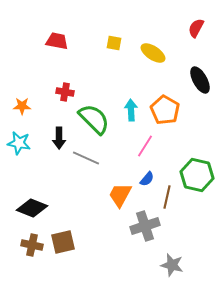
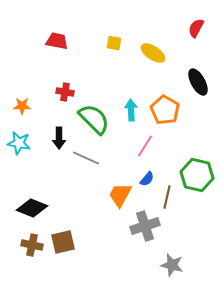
black ellipse: moved 2 px left, 2 px down
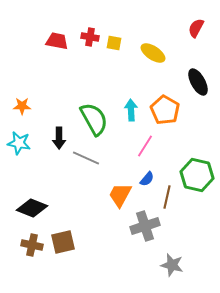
red cross: moved 25 px right, 55 px up
green semicircle: rotated 16 degrees clockwise
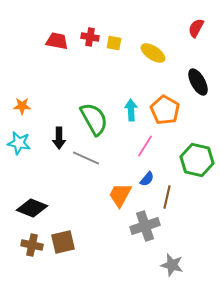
green hexagon: moved 15 px up
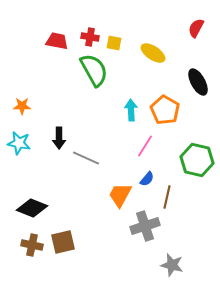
green semicircle: moved 49 px up
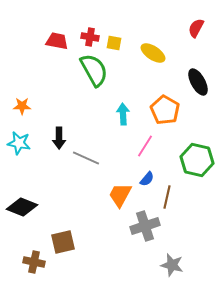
cyan arrow: moved 8 px left, 4 px down
black diamond: moved 10 px left, 1 px up
brown cross: moved 2 px right, 17 px down
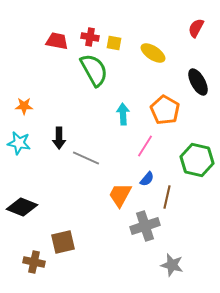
orange star: moved 2 px right
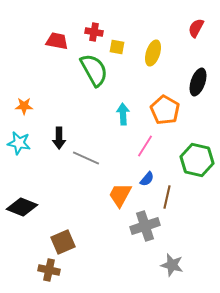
red cross: moved 4 px right, 5 px up
yellow square: moved 3 px right, 4 px down
yellow ellipse: rotated 75 degrees clockwise
black ellipse: rotated 48 degrees clockwise
brown square: rotated 10 degrees counterclockwise
brown cross: moved 15 px right, 8 px down
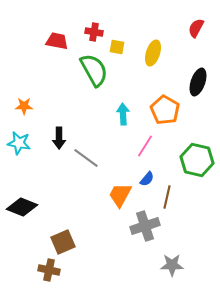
gray line: rotated 12 degrees clockwise
gray star: rotated 15 degrees counterclockwise
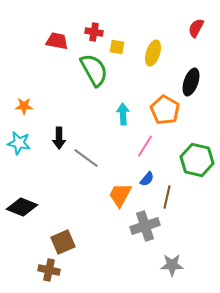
black ellipse: moved 7 px left
